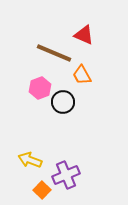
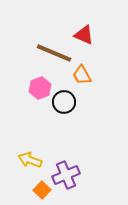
black circle: moved 1 px right
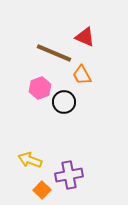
red triangle: moved 1 px right, 2 px down
purple cross: moved 3 px right; rotated 12 degrees clockwise
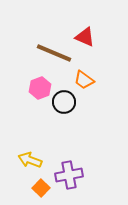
orange trapezoid: moved 2 px right, 5 px down; rotated 25 degrees counterclockwise
orange square: moved 1 px left, 2 px up
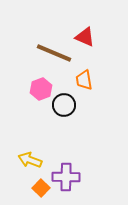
orange trapezoid: rotated 45 degrees clockwise
pink hexagon: moved 1 px right, 1 px down
black circle: moved 3 px down
purple cross: moved 3 px left, 2 px down; rotated 12 degrees clockwise
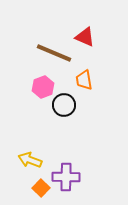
pink hexagon: moved 2 px right, 2 px up
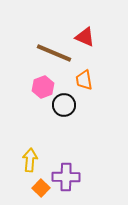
yellow arrow: rotated 75 degrees clockwise
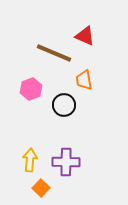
red triangle: moved 1 px up
pink hexagon: moved 12 px left, 2 px down
purple cross: moved 15 px up
